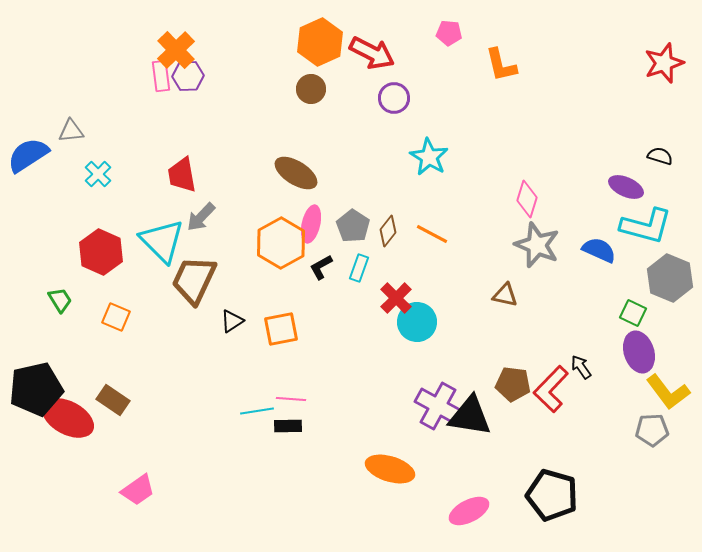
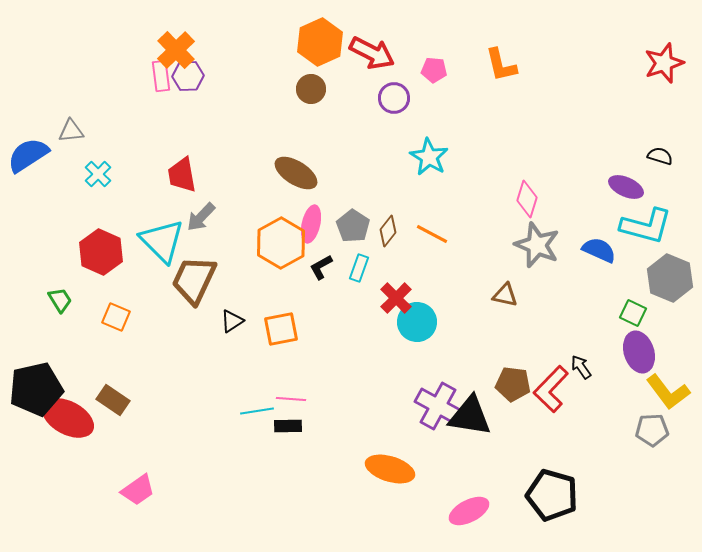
pink pentagon at (449, 33): moved 15 px left, 37 px down
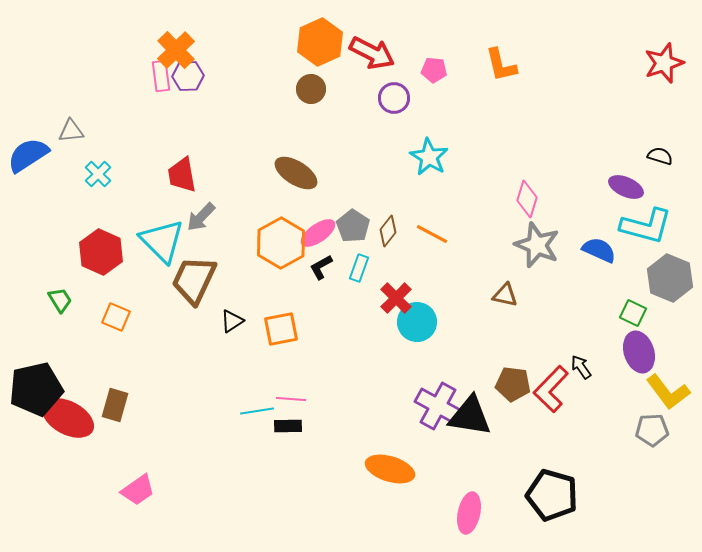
pink ellipse at (311, 224): moved 7 px right, 9 px down; rotated 42 degrees clockwise
brown rectangle at (113, 400): moved 2 px right, 5 px down; rotated 72 degrees clockwise
pink ellipse at (469, 511): moved 2 px down; rotated 51 degrees counterclockwise
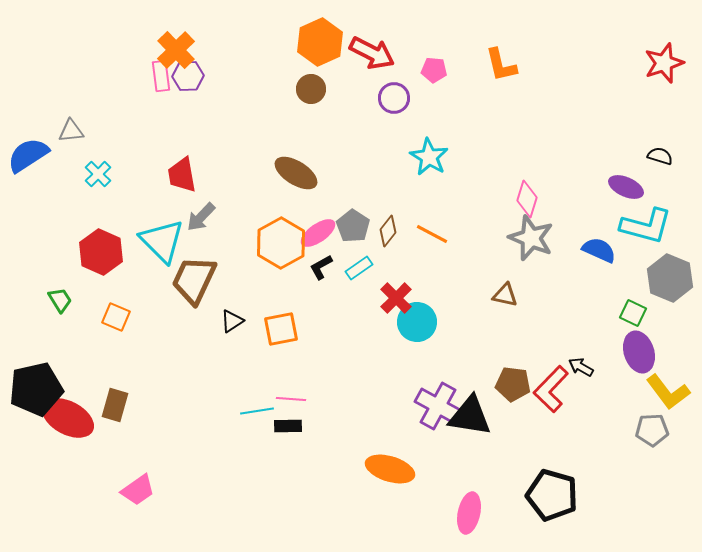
gray star at (537, 245): moved 6 px left, 7 px up
cyan rectangle at (359, 268): rotated 36 degrees clockwise
black arrow at (581, 367): rotated 25 degrees counterclockwise
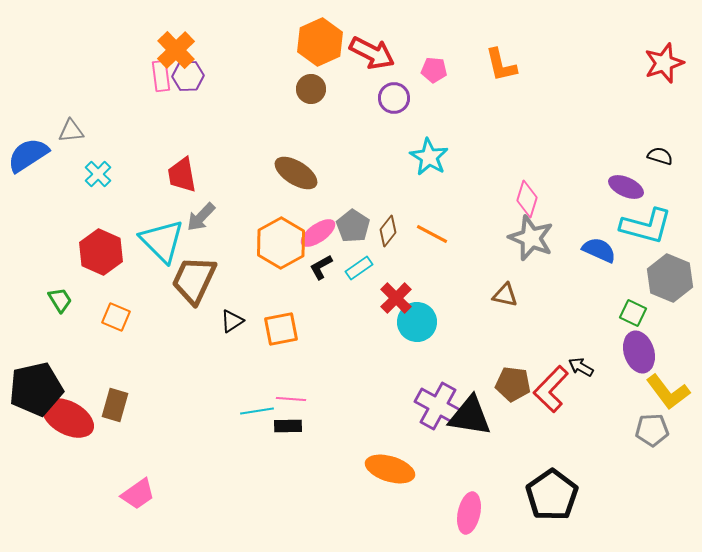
pink trapezoid at (138, 490): moved 4 px down
black pentagon at (552, 495): rotated 21 degrees clockwise
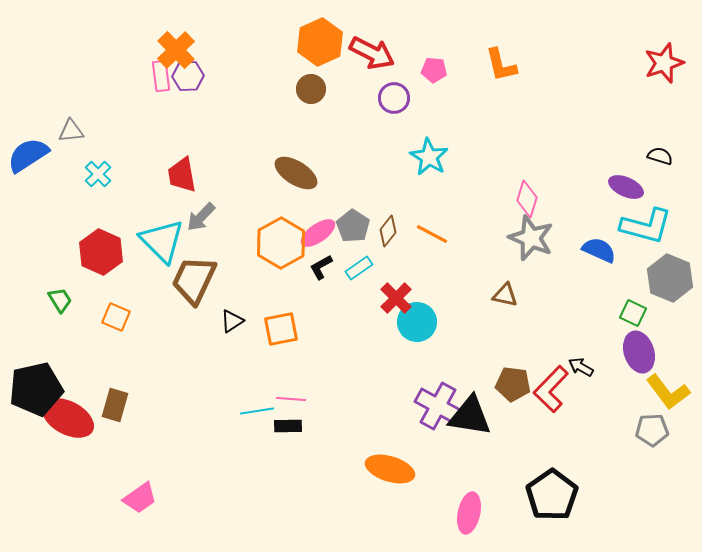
pink trapezoid at (138, 494): moved 2 px right, 4 px down
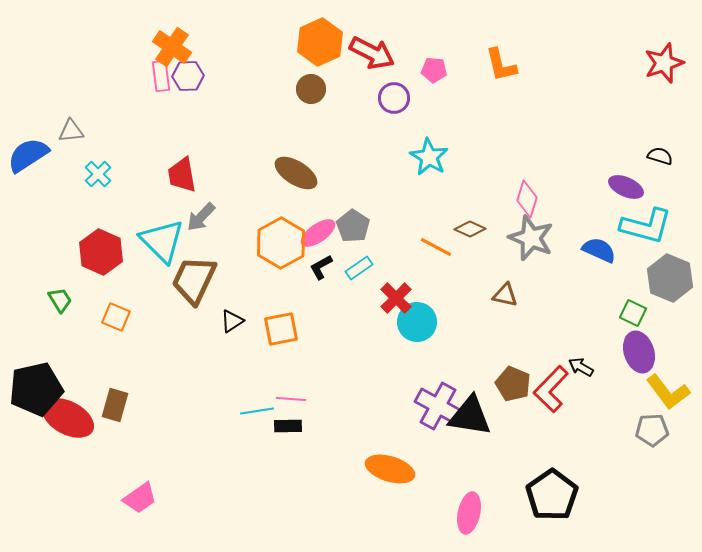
orange cross at (176, 50): moved 4 px left, 3 px up; rotated 12 degrees counterclockwise
brown diamond at (388, 231): moved 82 px right, 2 px up; rotated 76 degrees clockwise
orange line at (432, 234): moved 4 px right, 13 px down
brown pentagon at (513, 384): rotated 16 degrees clockwise
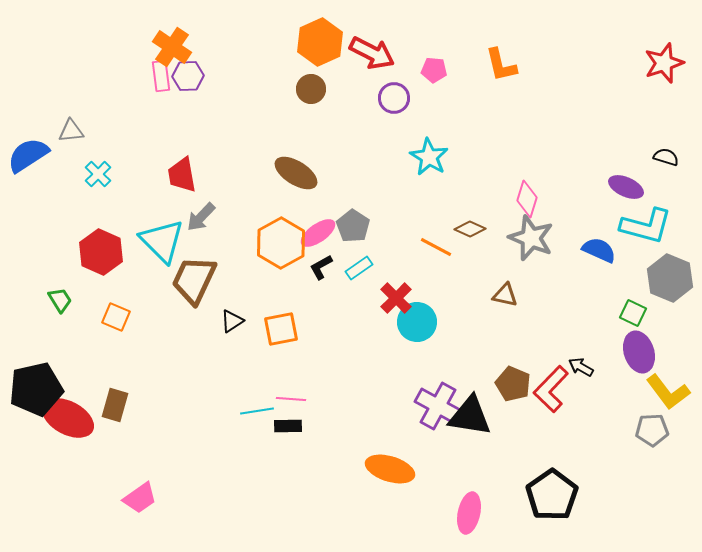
black semicircle at (660, 156): moved 6 px right, 1 px down
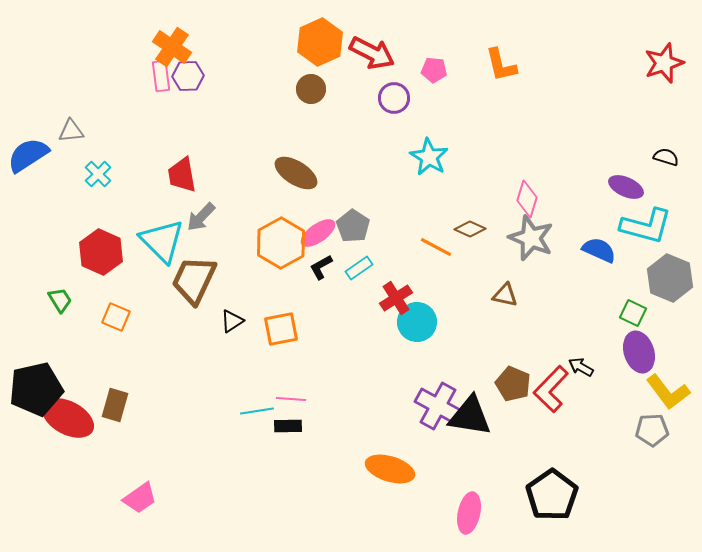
red cross at (396, 298): rotated 12 degrees clockwise
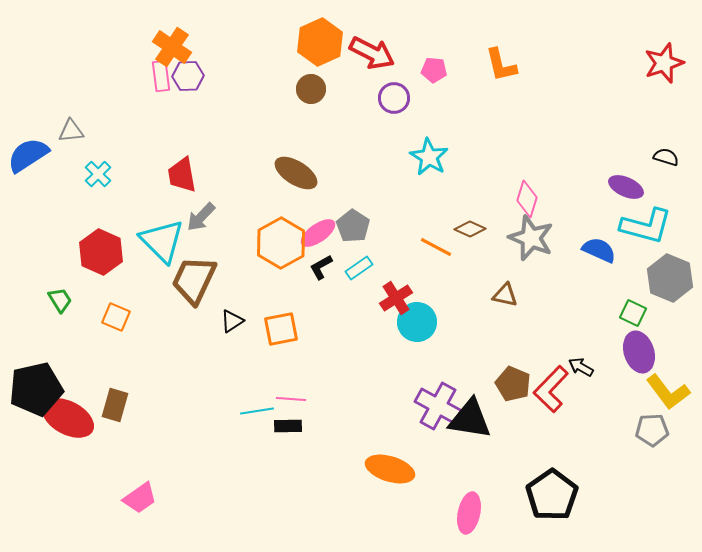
black triangle at (470, 416): moved 3 px down
